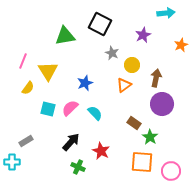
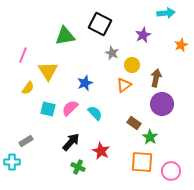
pink line: moved 6 px up
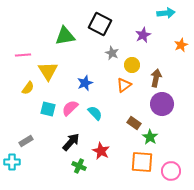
pink line: rotated 63 degrees clockwise
green cross: moved 1 px right, 1 px up
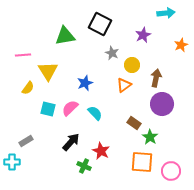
green cross: moved 5 px right
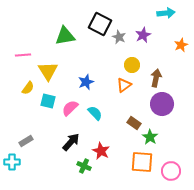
gray star: moved 7 px right, 16 px up
blue star: moved 1 px right, 1 px up
cyan square: moved 8 px up
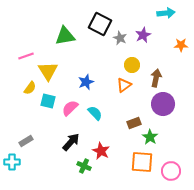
gray star: moved 1 px right, 1 px down
orange star: rotated 24 degrees clockwise
pink line: moved 3 px right, 1 px down; rotated 14 degrees counterclockwise
yellow semicircle: moved 2 px right
purple circle: moved 1 px right
brown rectangle: rotated 56 degrees counterclockwise
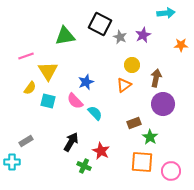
gray star: moved 1 px up
pink semicircle: moved 5 px right, 7 px up; rotated 90 degrees counterclockwise
black arrow: rotated 12 degrees counterclockwise
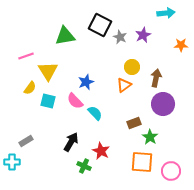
black square: moved 1 px down
yellow circle: moved 2 px down
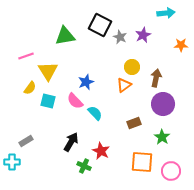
green star: moved 12 px right
